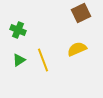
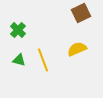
green cross: rotated 21 degrees clockwise
green triangle: rotated 48 degrees clockwise
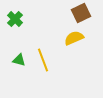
green cross: moved 3 px left, 11 px up
yellow semicircle: moved 3 px left, 11 px up
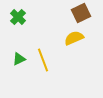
green cross: moved 3 px right, 2 px up
green triangle: moved 1 px up; rotated 40 degrees counterclockwise
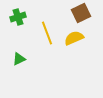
green cross: rotated 28 degrees clockwise
yellow line: moved 4 px right, 27 px up
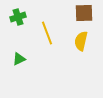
brown square: moved 3 px right; rotated 24 degrees clockwise
yellow semicircle: moved 7 px right, 3 px down; rotated 54 degrees counterclockwise
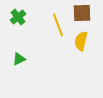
brown square: moved 2 px left
green cross: rotated 21 degrees counterclockwise
yellow line: moved 11 px right, 8 px up
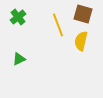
brown square: moved 1 px right, 1 px down; rotated 18 degrees clockwise
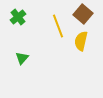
brown square: rotated 24 degrees clockwise
yellow line: moved 1 px down
green triangle: moved 3 px right, 1 px up; rotated 24 degrees counterclockwise
